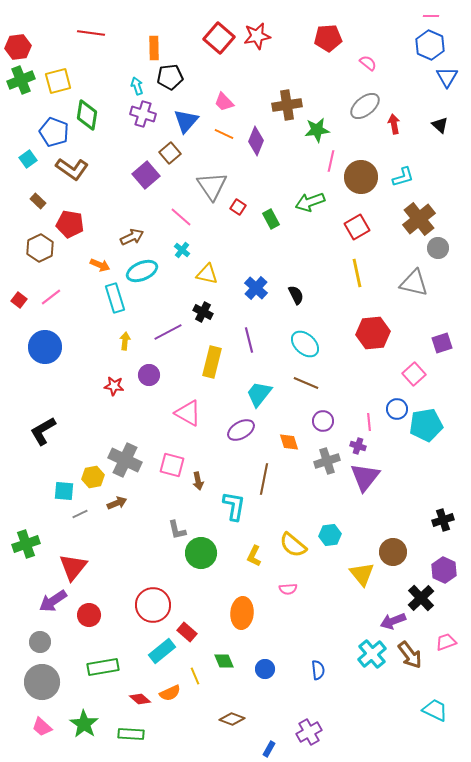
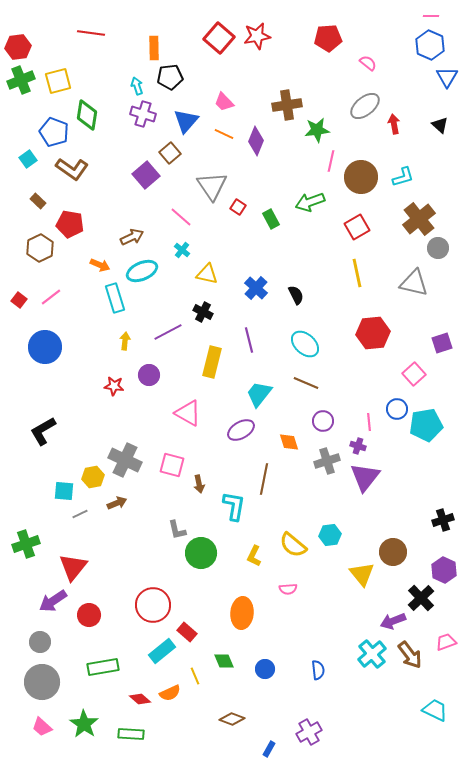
brown arrow at (198, 481): moved 1 px right, 3 px down
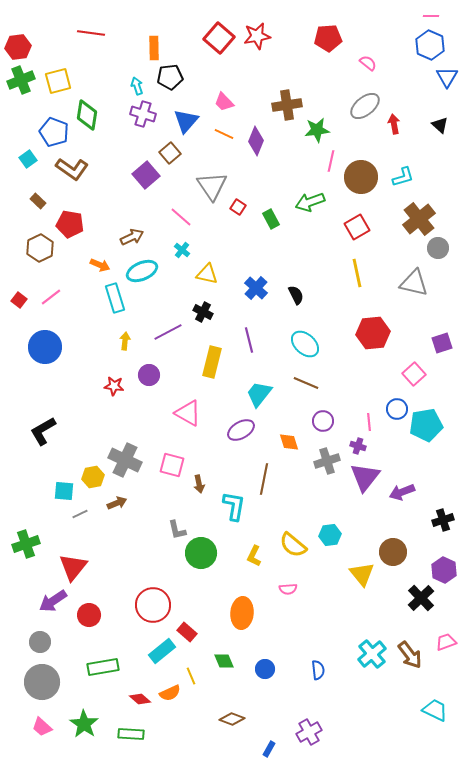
purple arrow at (393, 621): moved 9 px right, 129 px up
yellow line at (195, 676): moved 4 px left
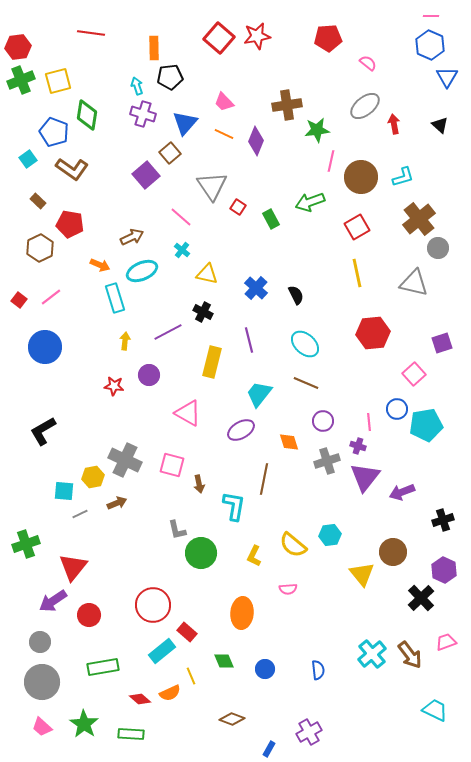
blue triangle at (186, 121): moved 1 px left, 2 px down
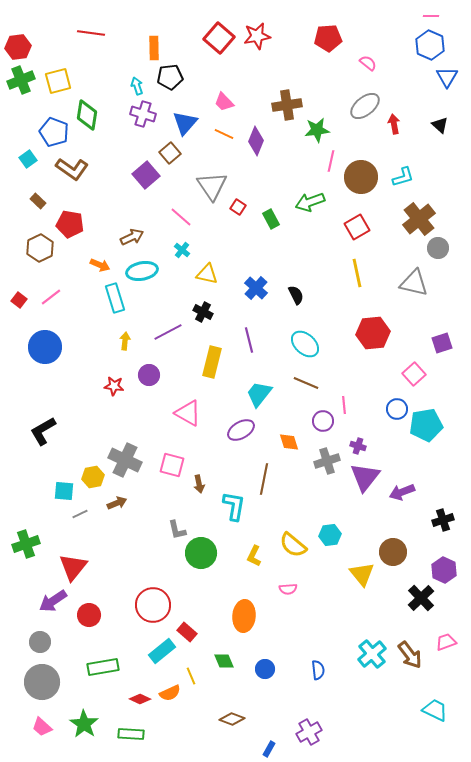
cyan ellipse at (142, 271): rotated 12 degrees clockwise
pink line at (369, 422): moved 25 px left, 17 px up
orange ellipse at (242, 613): moved 2 px right, 3 px down
red diamond at (140, 699): rotated 15 degrees counterclockwise
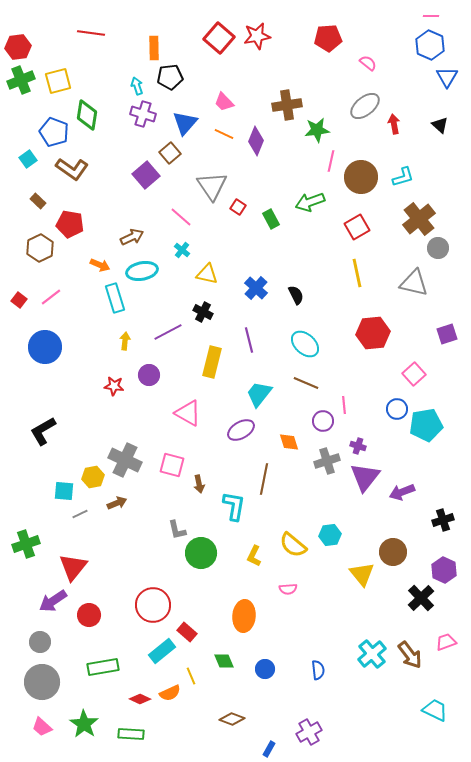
purple square at (442, 343): moved 5 px right, 9 px up
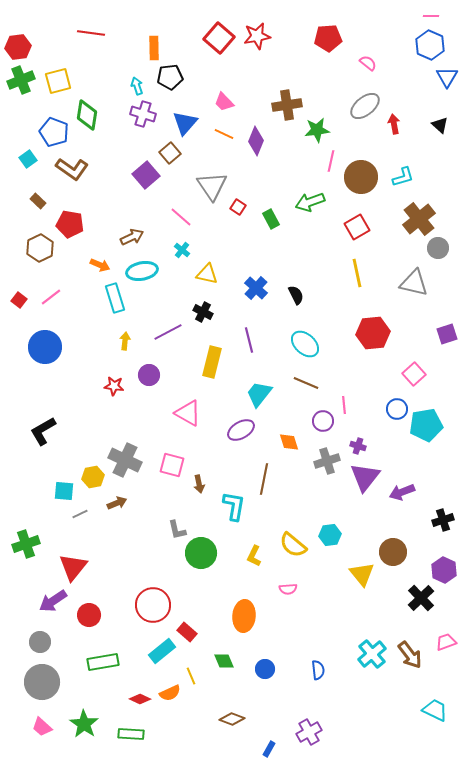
green rectangle at (103, 667): moved 5 px up
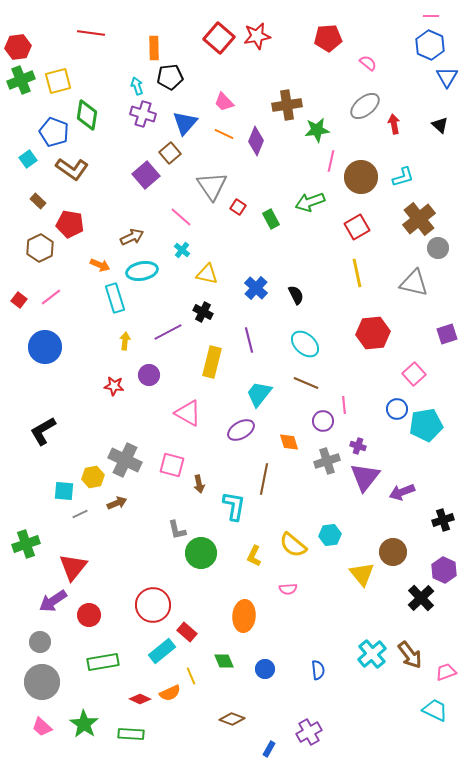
pink trapezoid at (446, 642): moved 30 px down
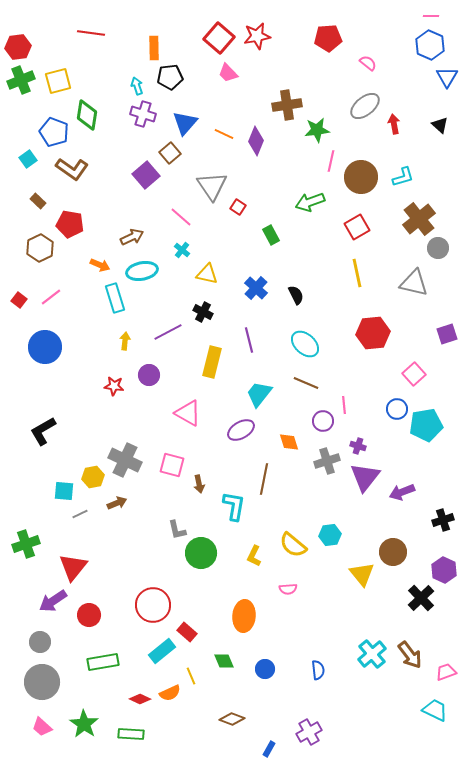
pink trapezoid at (224, 102): moved 4 px right, 29 px up
green rectangle at (271, 219): moved 16 px down
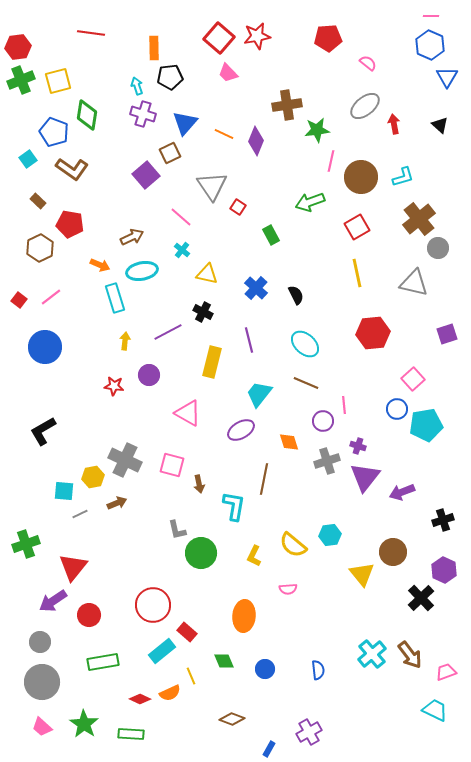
brown square at (170, 153): rotated 15 degrees clockwise
pink square at (414, 374): moved 1 px left, 5 px down
